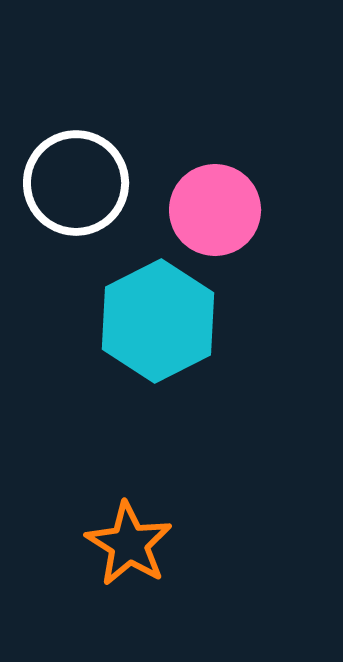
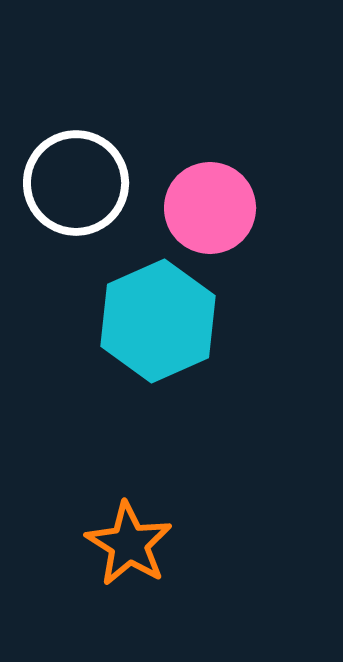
pink circle: moved 5 px left, 2 px up
cyan hexagon: rotated 3 degrees clockwise
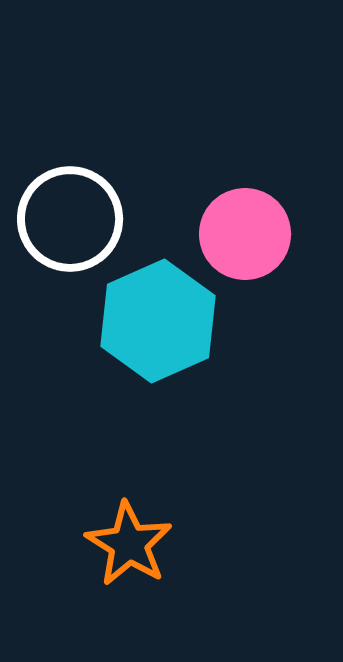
white circle: moved 6 px left, 36 px down
pink circle: moved 35 px right, 26 px down
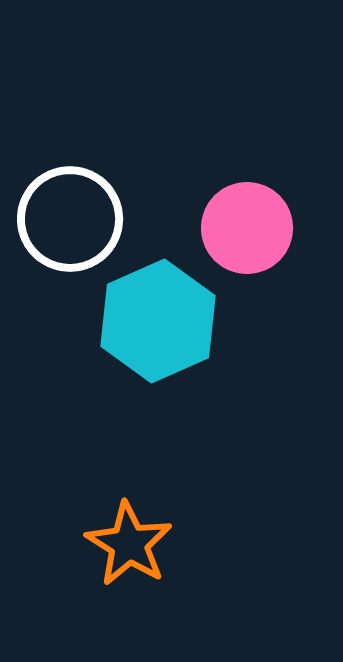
pink circle: moved 2 px right, 6 px up
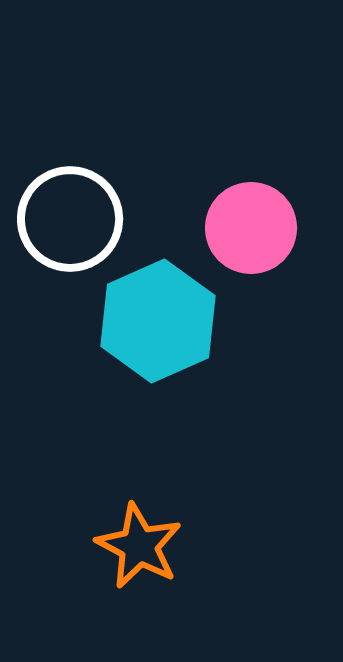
pink circle: moved 4 px right
orange star: moved 10 px right, 2 px down; rotated 4 degrees counterclockwise
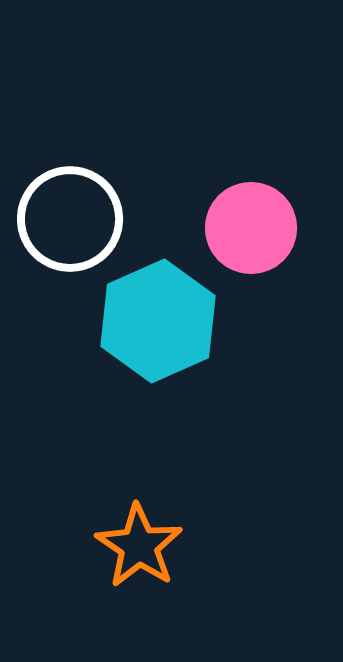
orange star: rotated 6 degrees clockwise
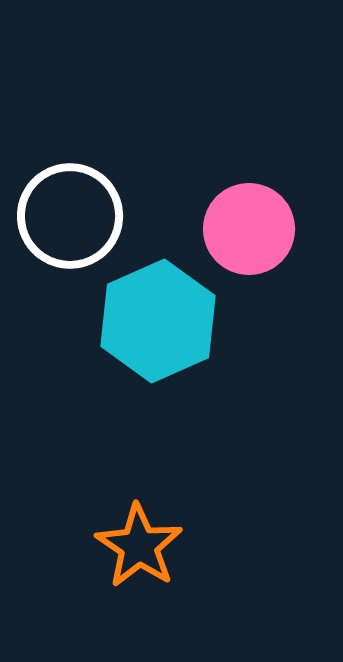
white circle: moved 3 px up
pink circle: moved 2 px left, 1 px down
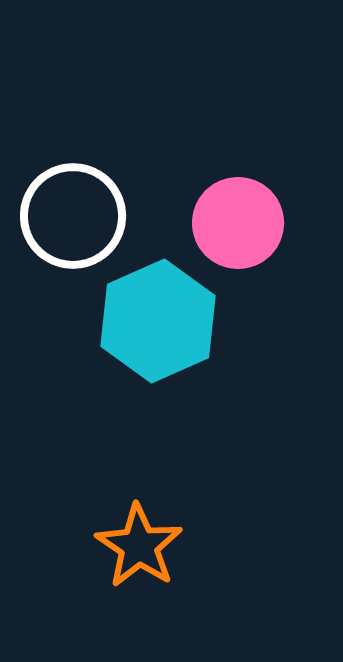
white circle: moved 3 px right
pink circle: moved 11 px left, 6 px up
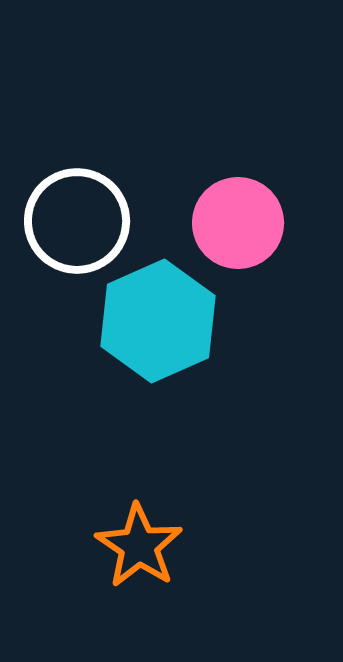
white circle: moved 4 px right, 5 px down
